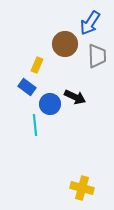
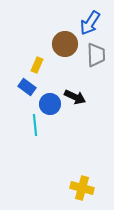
gray trapezoid: moved 1 px left, 1 px up
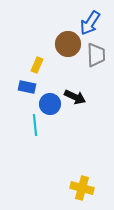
brown circle: moved 3 px right
blue rectangle: rotated 24 degrees counterclockwise
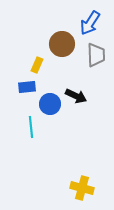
brown circle: moved 6 px left
blue rectangle: rotated 18 degrees counterclockwise
black arrow: moved 1 px right, 1 px up
cyan line: moved 4 px left, 2 px down
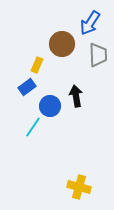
gray trapezoid: moved 2 px right
blue rectangle: rotated 30 degrees counterclockwise
black arrow: rotated 125 degrees counterclockwise
blue circle: moved 2 px down
cyan line: moved 2 px right; rotated 40 degrees clockwise
yellow cross: moved 3 px left, 1 px up
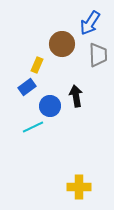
cyan line: rotated 30 degrees clockwise
yellow cross: rotated 15 degrees counterclockwise
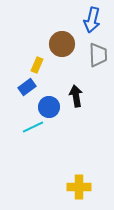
blue arrow: moved 2 px right, 3 px up; rotated 20 degrees counterclockwise
blue circle: moved 1 px left, 1 px down
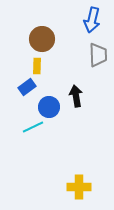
brown circle: moved 20 px left, 5 px up
yellow rectangle: moved 1 px down; rotated 21 degrees counterclockwise
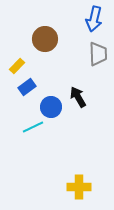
blue arrow: moved 2 px right, 1 px up
brown circle: moved 3 px right
gray trapezoid: moved 1 px up
yellow rectangle: moved 20 px left; rotated 42 degrees clockwise
black arrow: moved 2 px right, 1 px down; rotated 20 degrees counterclockwise
blue circle: moved 2 px right
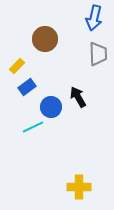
blue arrow: moved 1 px up
